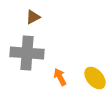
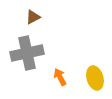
gray cross: rotated 16 degrees counterclockwise
yellow ellipse: rotated 25 degrees clockwise
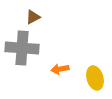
gray cross: moved 5 px left, 5 px up; rotated 16 degrees clockwise
orange arrow: moved 8 px up; rotated 72 degrees counterclockwise
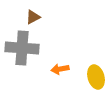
yellow ellipse: moved 1 px right, 1 px up
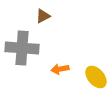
brown triangle: moved 10 px right, 1 px up
yellow ellipse: rotated 25 degrees counterclockwise
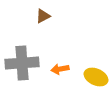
gray cross: moved 15 px down; rotated 8 degrees counterclockwise
yellow ellipse: rotated 25 degrees counterclockwise
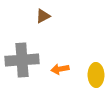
gray cross: moved 3 px up
yellow ellipse: moved 2 px up; rotated 65 degrees clockwise
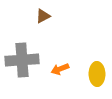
orange arrow: rotated 12 degrees counterclockwise
yellow ellipse: moved 1 px right, 1 px up
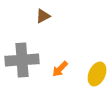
orange arrow: rotated 24 degrees counterclockwise
yellow ellipse: rotated 25 degrees clockwise
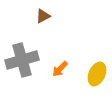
gray cross: rotated 12 degrees counterclockwise
